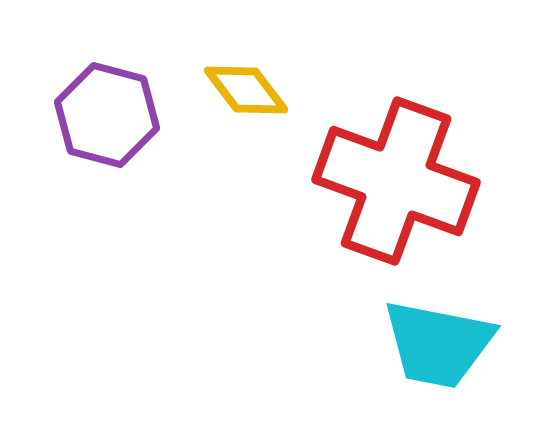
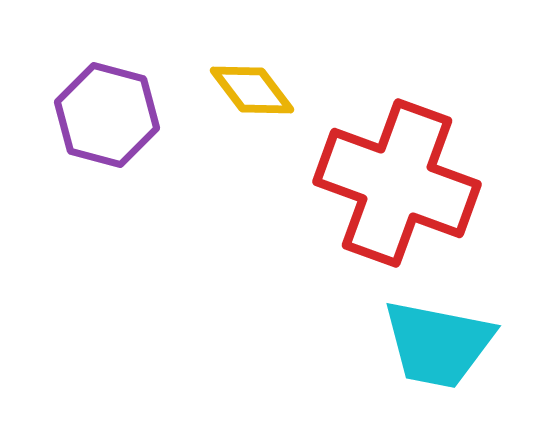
yellow diamond: moved 6 px right
red cross: moved 1 px right, 2 px down
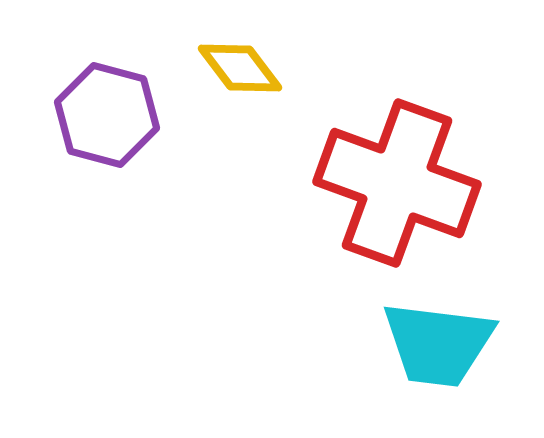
yellow diamond: moved 12 px left, 22 px up
cyan trapezoid: rotated 4 degrees counterclockwise
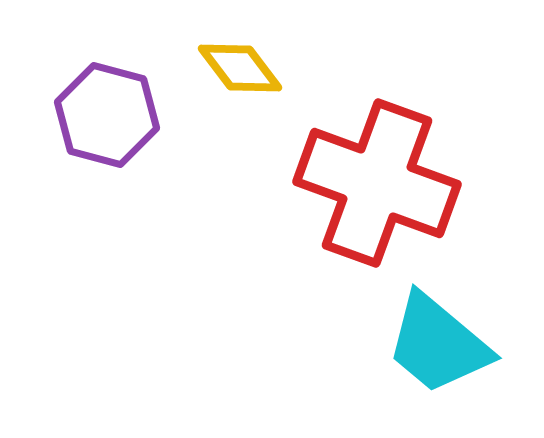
red cross: moved 20 px left
cyan trapezoid: rotated 33 degrees clockwise
